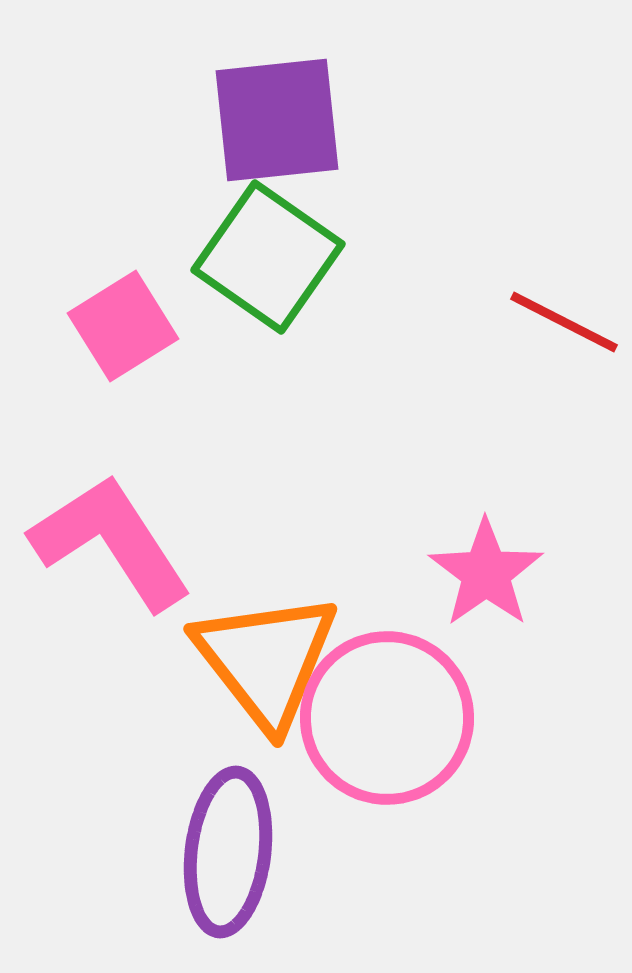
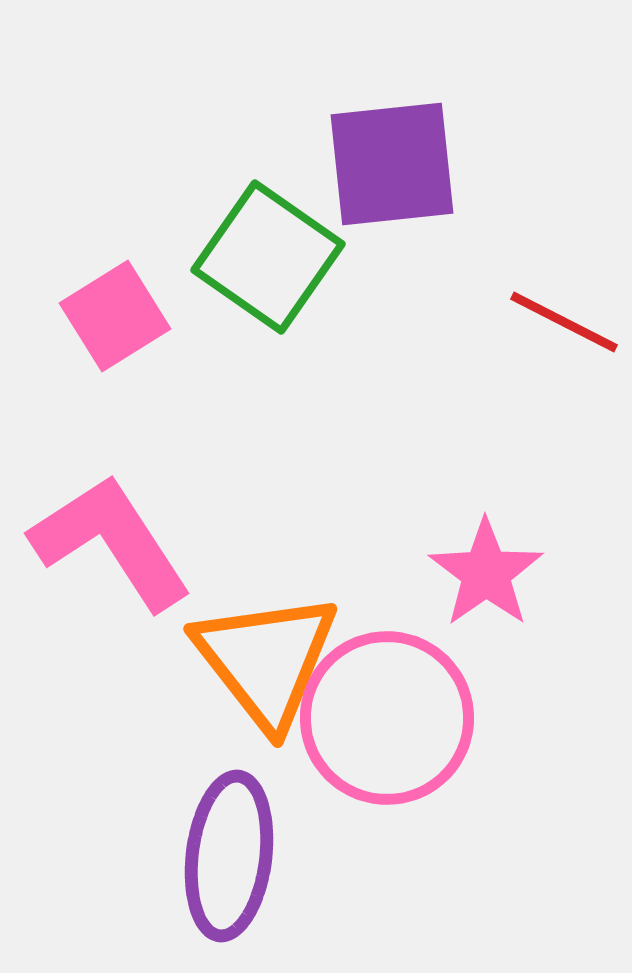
purple square: moved 115 px right, 44 px down
pink square: moved 8 px left, 10 px up
purple ellipse: moved 1 px right, 4 px down
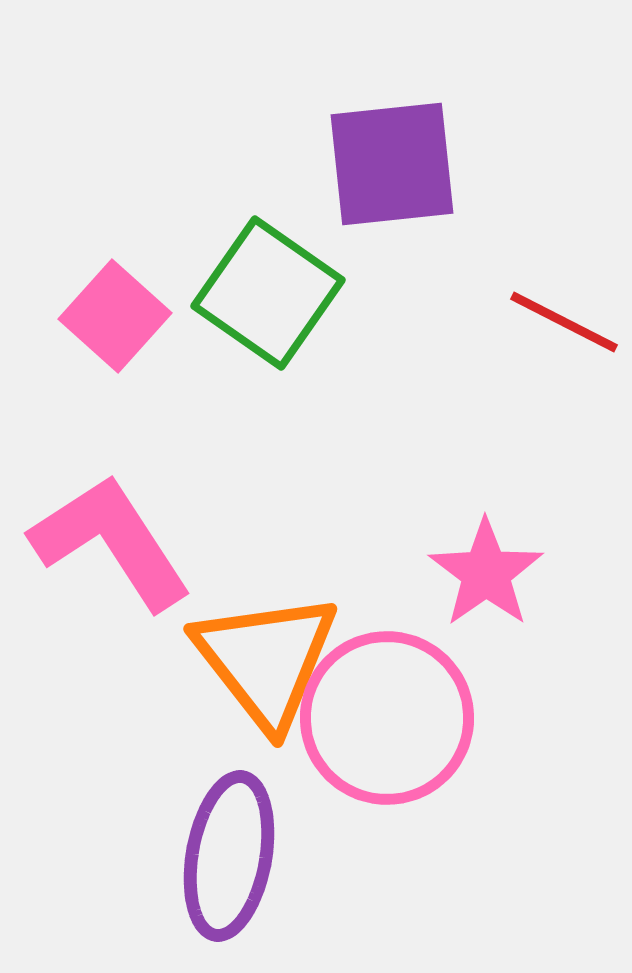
green square: moved 36 px down
pink square: rotated 16 degrees counterclockwise
purple ellipse: rotated 3 degrees clockwise
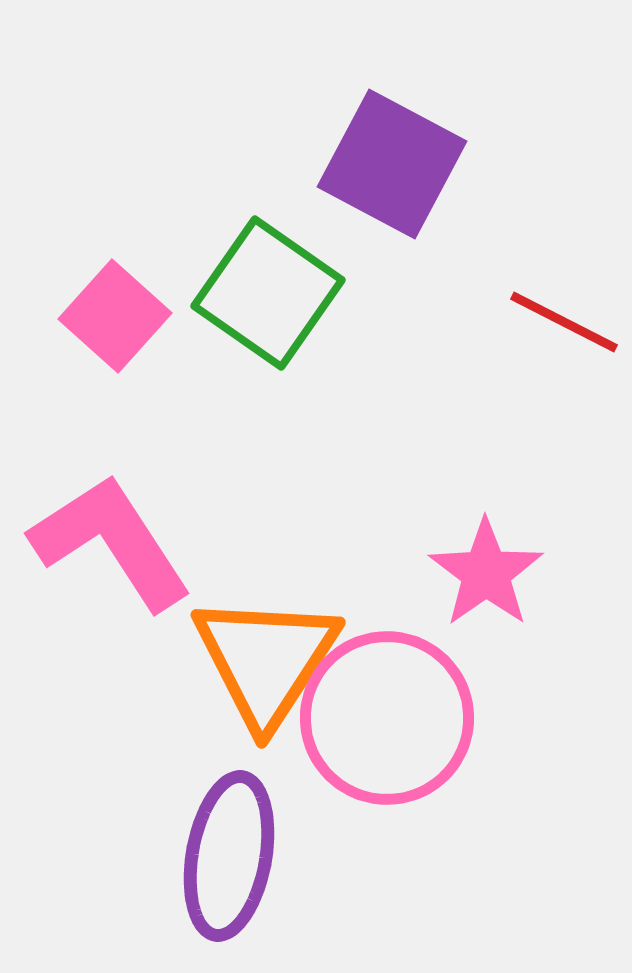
purple square: rotated 34 degrees clockwise
orange triangle: rotated 11 degrees clockwise
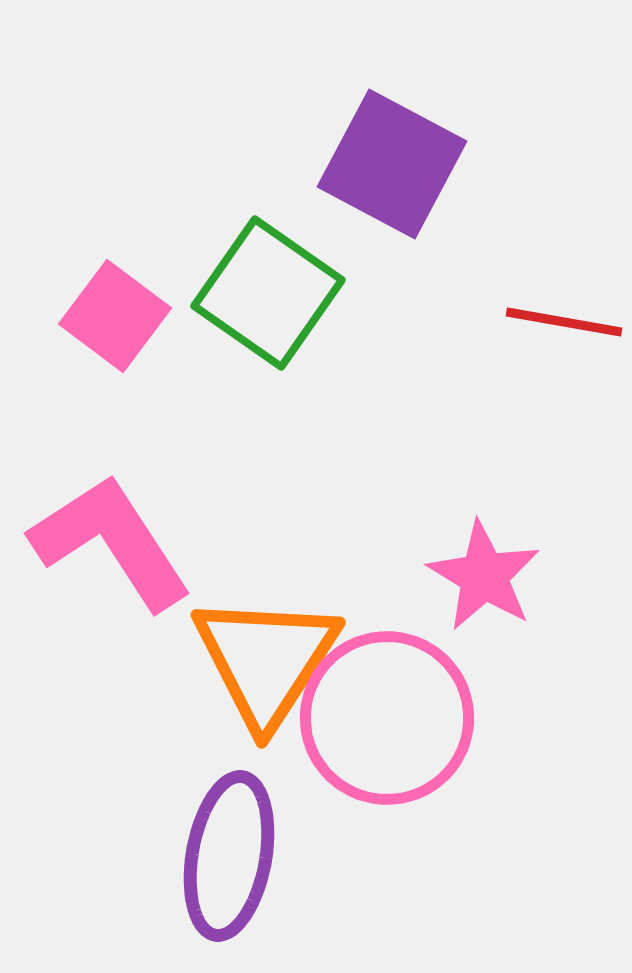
pink square: rotated 5 degrees counterclockwise
red line: rotated 17 degrees counterclockwise
pink star: moved 2 px left, 3 px down; rotated 6 degrees counterclockwise
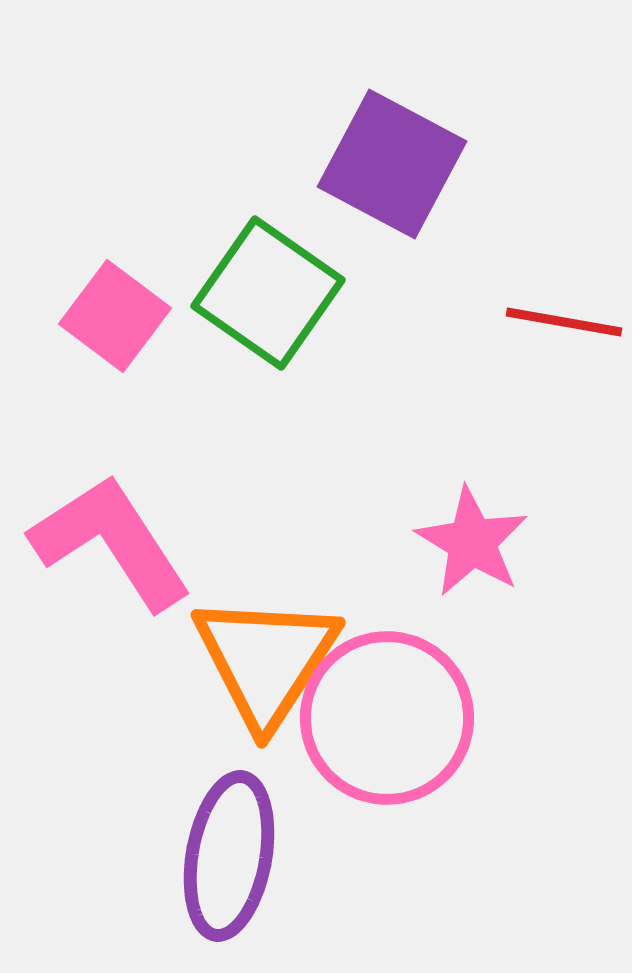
pink star: moved 12 px left, 34 px up
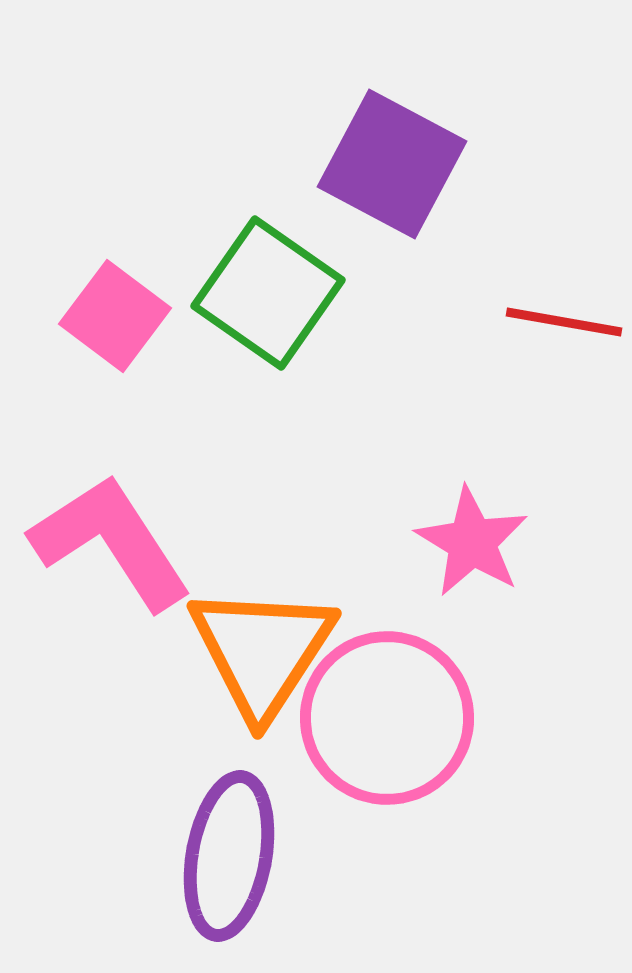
orange triangle: moved 4 px left, 9 px up
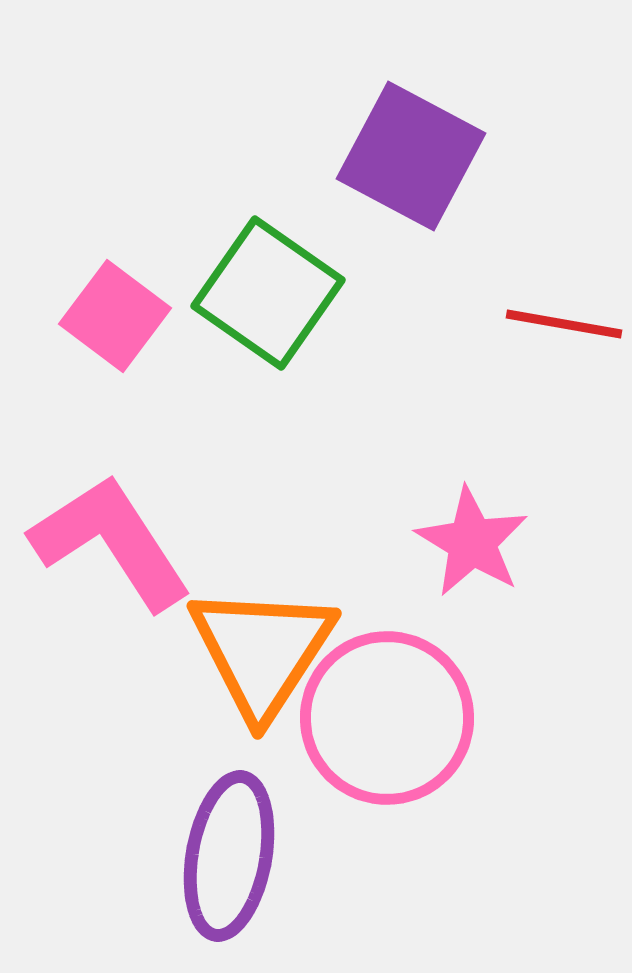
purple square: moved 19 px right, 8 px up
red line: moved 2 px down
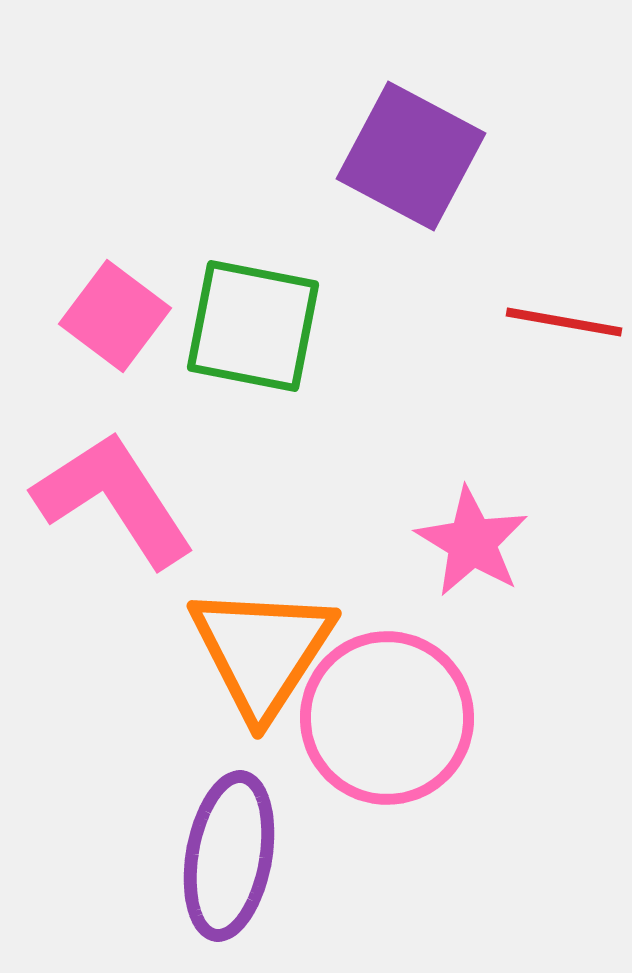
green square: moved 15 px left, 33 px down; rotated 24 degrees counterclockwise
red line: moved 2 px up
pink L-shape: moved 3 px right, 43 px up
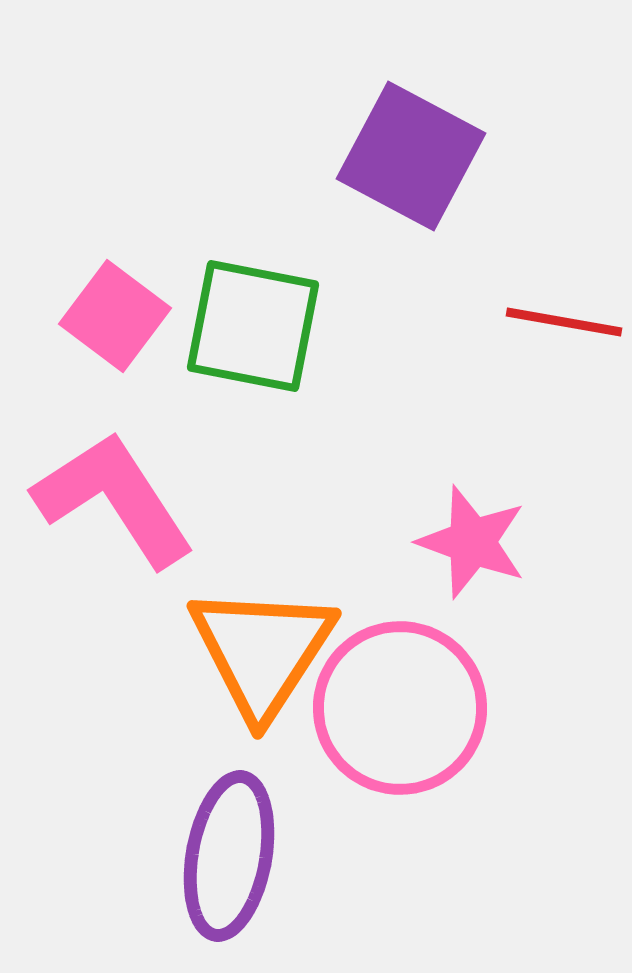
pink star: rotated 11 degrees counterclockwise
pink circle: moved 13 px right, 10 px up
